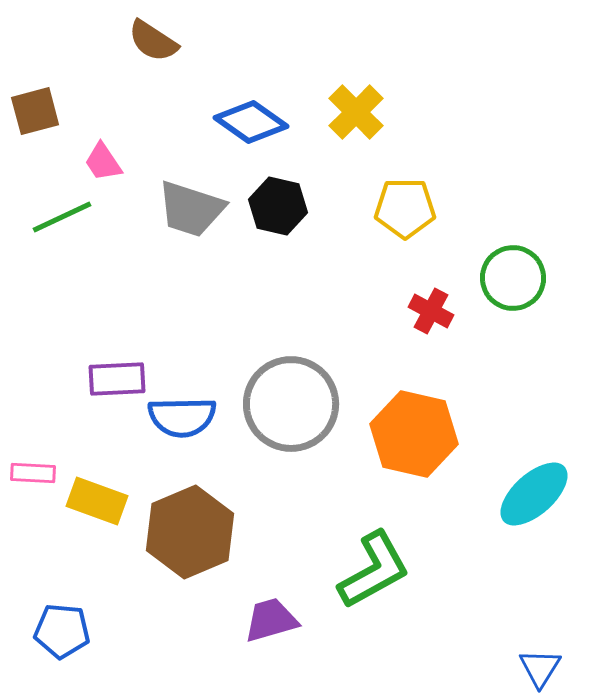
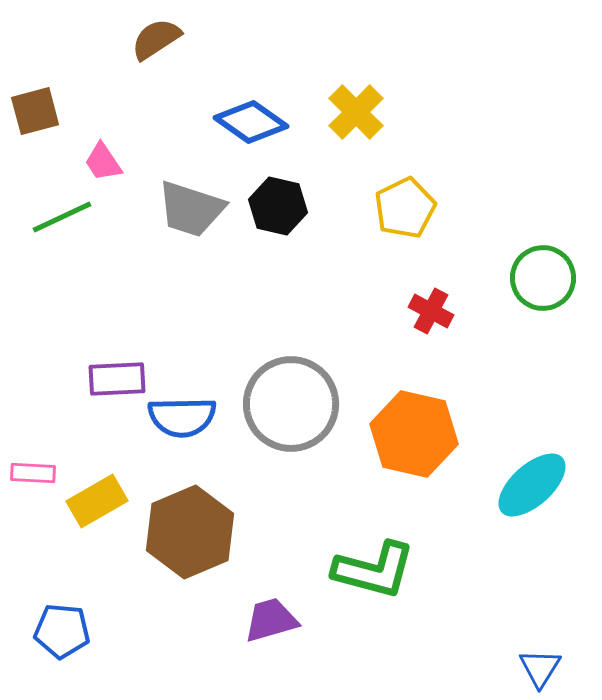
brown semicircle: moved 3 px right, 2 px up; rotated 114 degrees clockwise
yellow pentagon: rotated 26 degrees counterclockwise
green circle: moved 30 px right
cyan ellipse: moved 2 px left, 9 px up
yellow rectangle: rotated 50 degrees counterclockwise
green L-shape: rotated 44 degrees clockwise
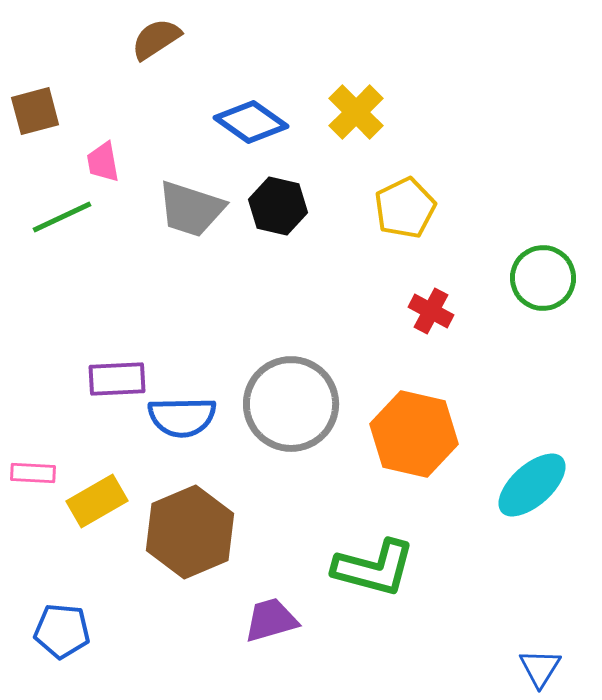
pink trapezoid: rotated 24 degrees clockwise
green L-shape: moved 2 px up
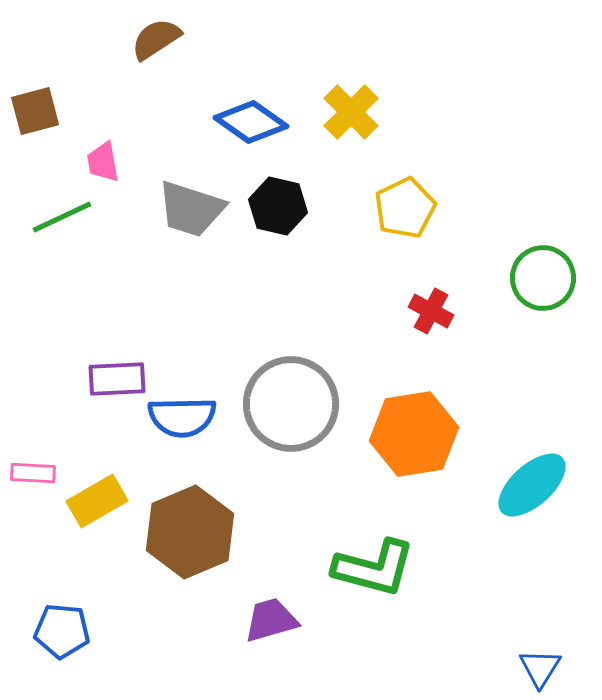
yellow cross: moved 5 px left
orange hexagon: rotated 22 degrees counterclockwise
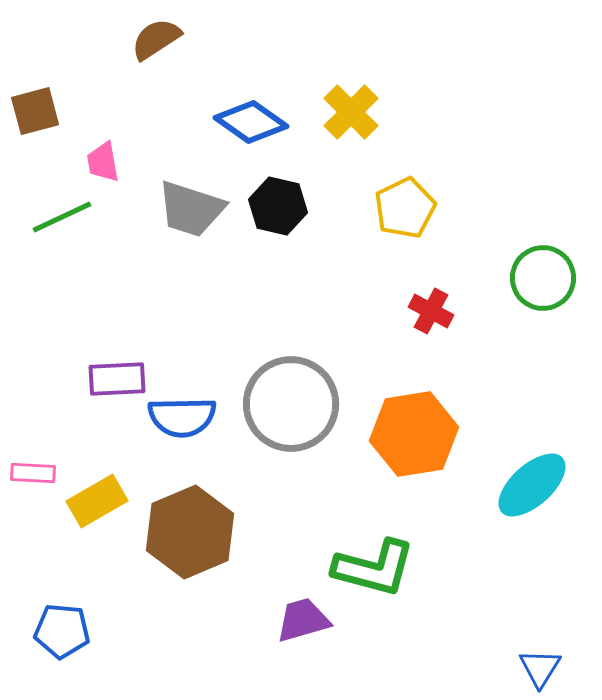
purple trapezoid: moved 32 px right
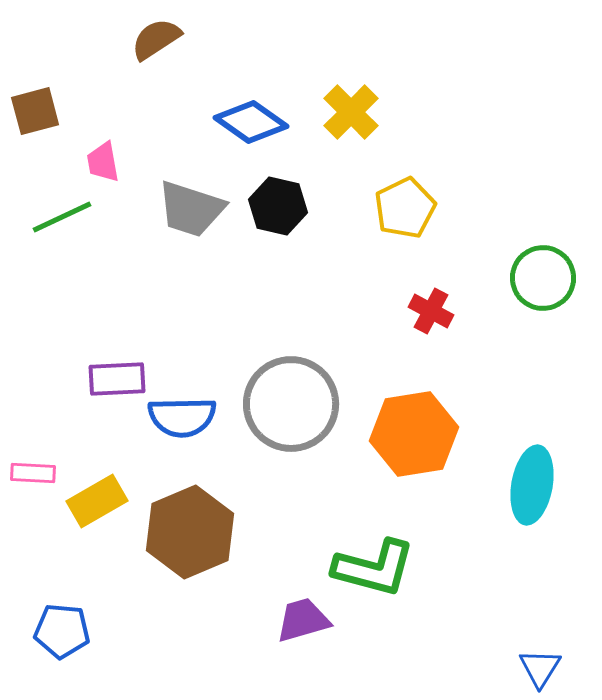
cyan ellipse: rotated 38 degrees counterclockwise
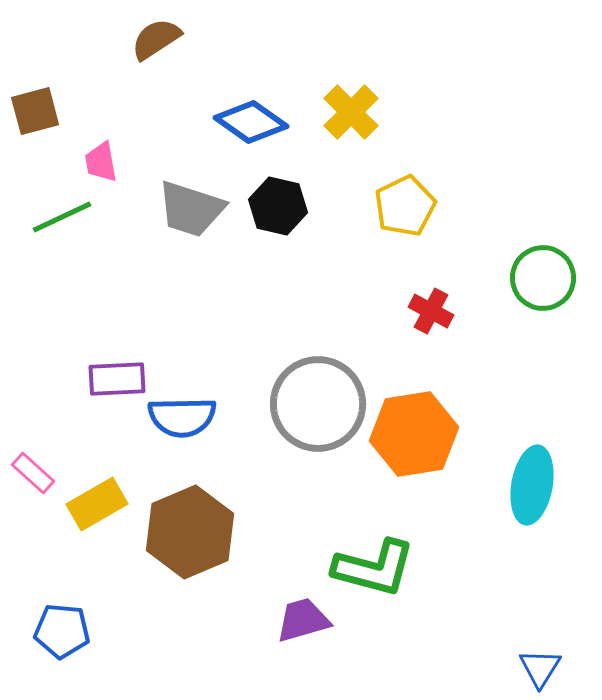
pink trapezoid: moved 2 px left
yellow pentagon: moved 2 px up
gray circle: moved 27 px right
pink rectangle: rotated 39 degrees clockwise
yellow rectangle: moved 3 px down
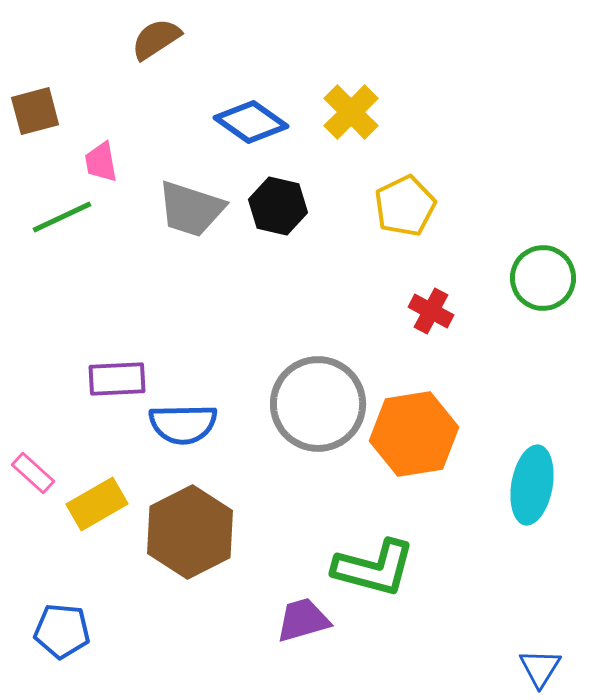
blue semicircle: moved 1 px right, 7 px down
brown hexagon: rotated 4 degrees counterclockwise
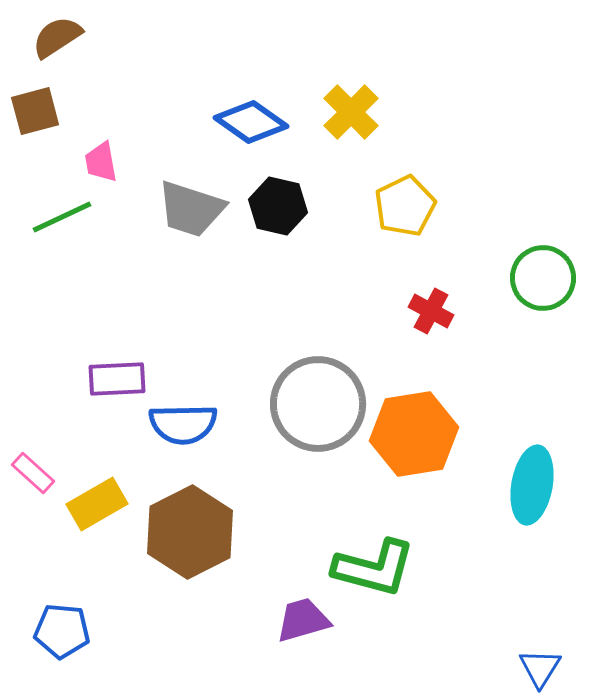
brown semicircle: moved 99 px left, 2 px up
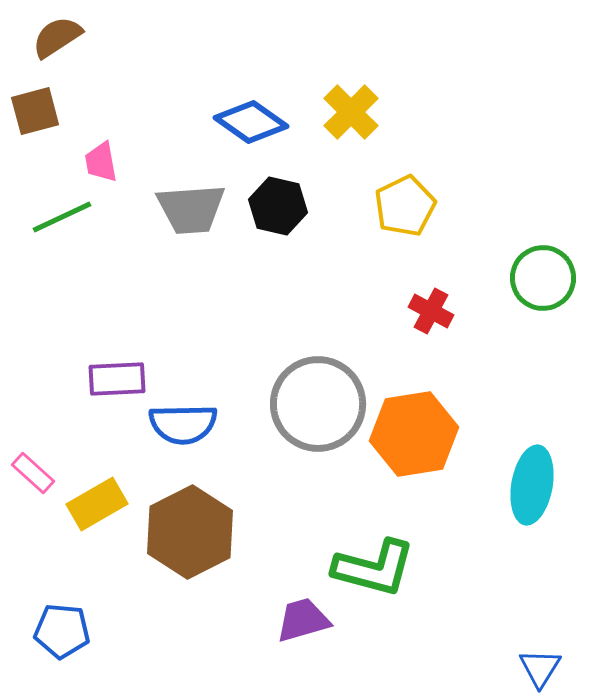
gray trapezoid: rotated 22 degrees counterclockwise
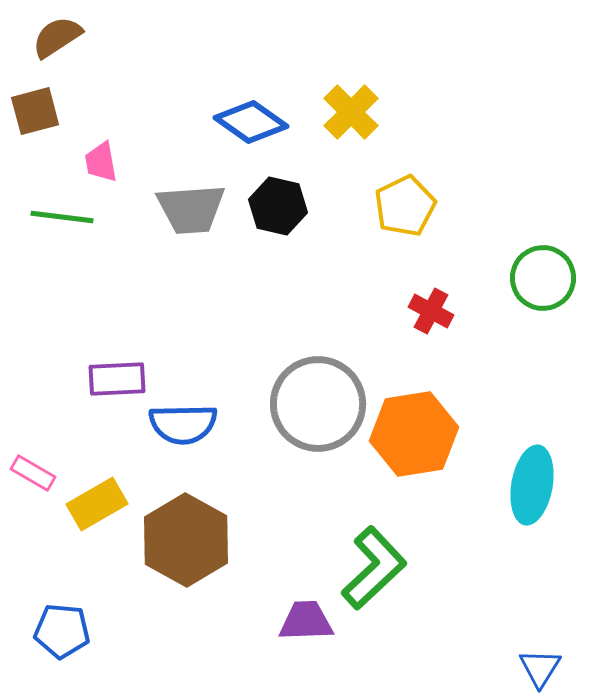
green line: rotated 32 degrees clockwise
pink rectangle: rotated 12 degrees counterclockwise
brown hexagon: moved 4 px left, 8 px down; rotated 4 degrees counterclockwise
green L-shape: rotated 58 degrees counterclockwise
purple trapezoid: moved 3 px right, 1 px down; rotated 14 degrees clockwise
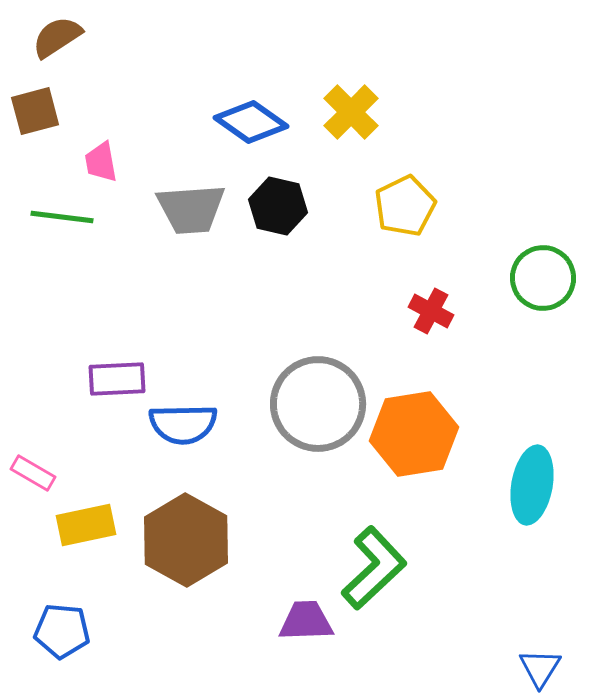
yellow rectangle: moved 11 px left, 21 px down; rotated 18 degrees clockwise
